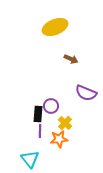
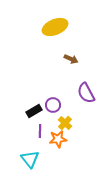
purple semicircle: rotated 40 degrees clockwise
purple circle: moved 2 px right, 1 px up
black rectangle: moved 4 px left, 3 px up; rotated 56 degrees clockwise
orange star: moved 1 px left
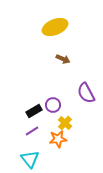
brown arrow: moved 8 px left
purple line: moved 8 px left; rotated 56 degrees clockwise
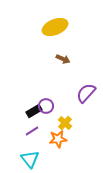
purple semicircle: rotated 70 degrees clockwise
purple circle: moved 7 px left, 1 px down
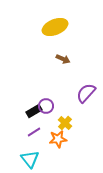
purple line: moved 2 px right, 1 px down
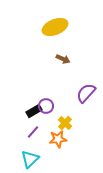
purple line: moved 1 px left; rotated 16 degrees counterclockwise
cyan triangle: rotated 24 degrees clockwise
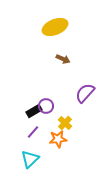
purple semicircle: moved 1 px left
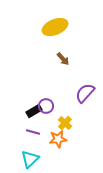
brown arrow: rotated 24 degrees clockwise
purple line: rotated 64 degrees clockwise
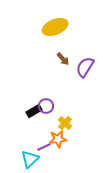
purple semicircle: moved 26 px up; rotated 10 degrees counterclockwise
purple line: moved 11 px right, 15 px down; rotated 40 degrees counterclockwise
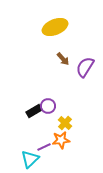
purple circle: moved 2 px right
orange star: moved 3 px right, 1 px down
